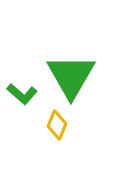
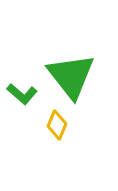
green triangle: rotated 8 degrees counterclockwise
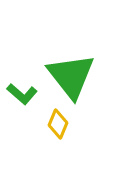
yellow diamond: moved 1 px right, 1 px up
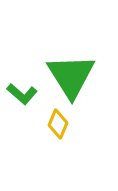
green triangle: rotated 6 degrees clockwise
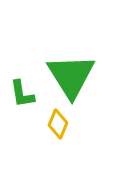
green L-shape: rotated 40 degrees clockwise
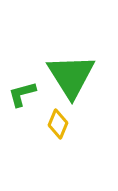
green L-shape: rotated 84 degrees clockwise
